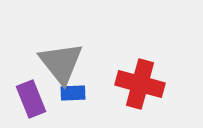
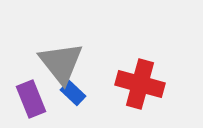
blue rectangle: rotated 45 degrees clockwise
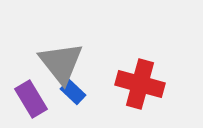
blue rectangle: moved 1 px up
purple rectangle: rotated 9 degrees counterclockwise
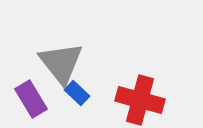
red cross: moved 16 px down
blue rectangle: moved 4 px right, 1 px down
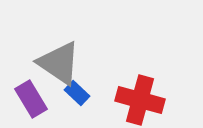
gray triangle: moved 2 px left; rotated 18 degrees counterclockwise
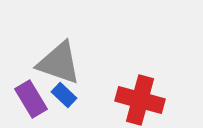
gray triangle: rotated 15 degrees counterclockwise
blue rectangle: moved 13 px left, 2 px down
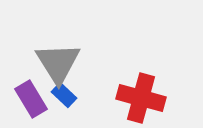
gray triangle: moved 1 px left; rotated 39 degrees clockwise
red cross: moved 1 px right, 2 px up
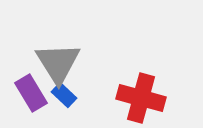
purple rectangle: moved 6 px up
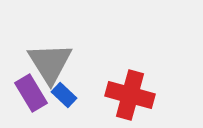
gray triangle: moved 8 px left
red cross: moved 11 px left, 3 px up
